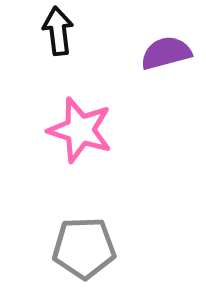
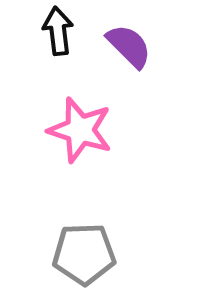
purple semicircle: moved 37 px left, 7 px up; rotated 60 degrees clockwise
gray pentagon: moved 6 px down
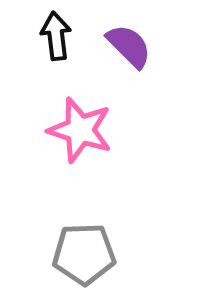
black arrow: moved 2 px left, 5 px down
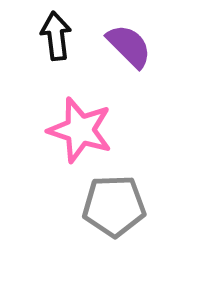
gray pentagon: moved 30 px right, 48 px up
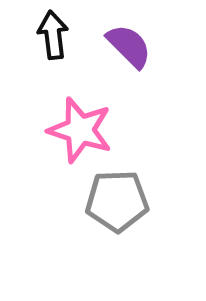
black arrow: moved 3 px left, 1 px up
gray pentagon: moved 3 px right, 5 px up
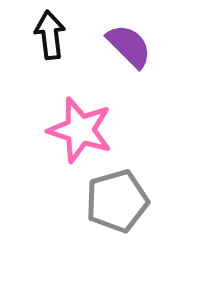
black arrow: moved 3 px left
gray pentagon: rotated 14 degrees counterclockwise
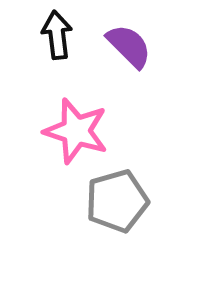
black arrow: moved 7 px right
pink star: moved 4 px left, 1 px down
